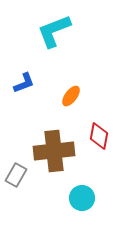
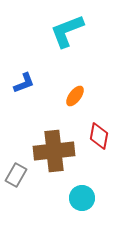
cyan L-shape: moved 13 px right
orange ellipse: moved 4 px right
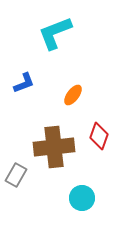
cyan L-shape: moved 12 px left, 2 px down
orange ellipse: moved 2 px left, 1 px up
red diamond: rotated 8 degrees clockwise
brown cross: moved 4 px up
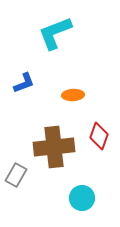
orange ellipse: rotated 50 degrees clockwise
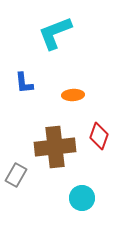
blue L-shape: rotated 105 degrees clockwise
brown cross: moved 1 px right
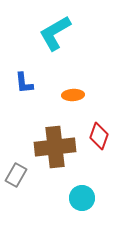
cyan L-shape: rotated 9 degrees counterclockwise
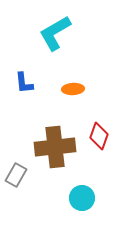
orange ellipse: moved 6 px up
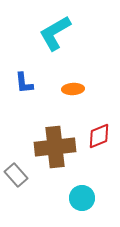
red diamond: rotated 48 degrees clockwise
gray rectangle: rotated 70 degrees counterclockwise
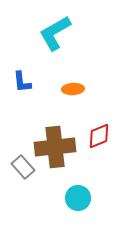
blue L-shape: moved 2 px left, 1 px up
gray rectangle: moved 7 px right, 8 px up
cyan circle: moved 4 px left
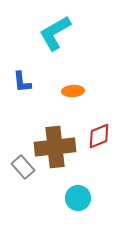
orange ellipse: moved 2 px down
